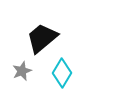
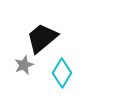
gray star: moved 2 px right, 6 px up
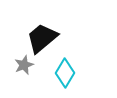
cyan diamond: moved 3 px right
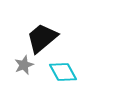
cyan diamond: moved 2 px left, 1 px up; rotated 60 degrees counterclockwise
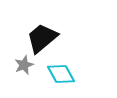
cyan diamond: moved 2 px left, 2 px down
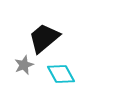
black trapezoid: moved 2 px right
